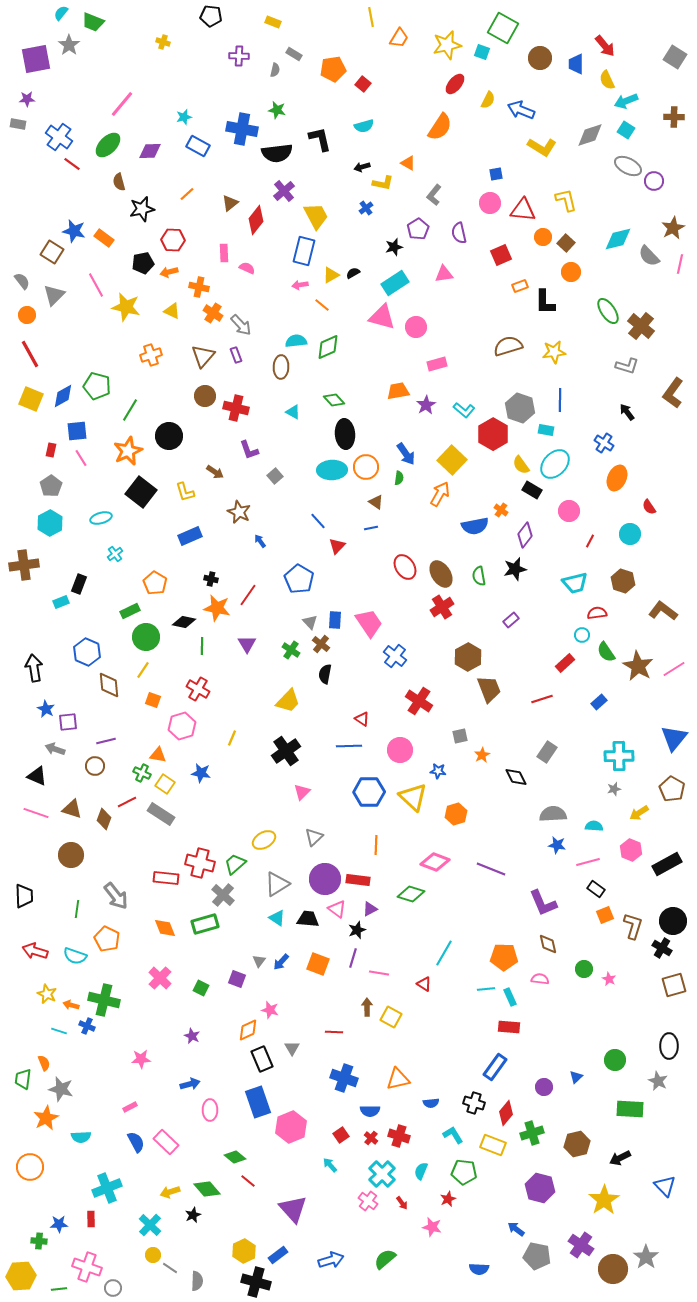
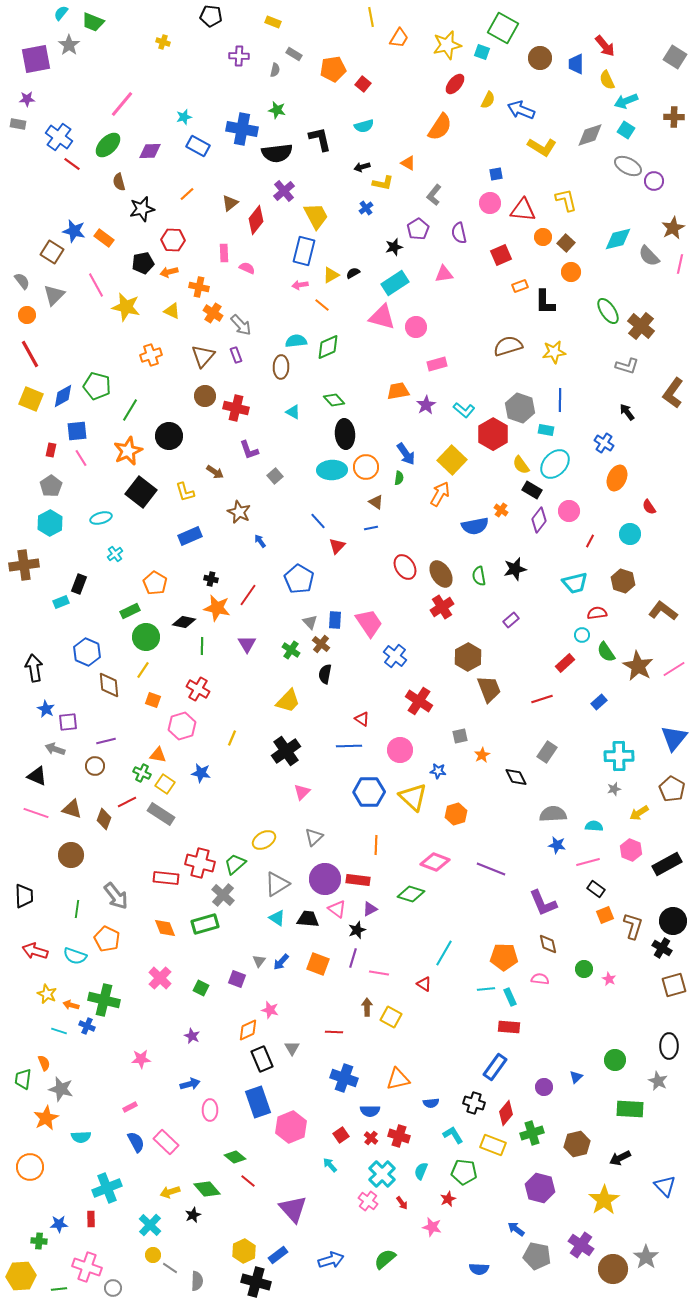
purple diamond at (525, 535): moved 14 px right, 15 px up
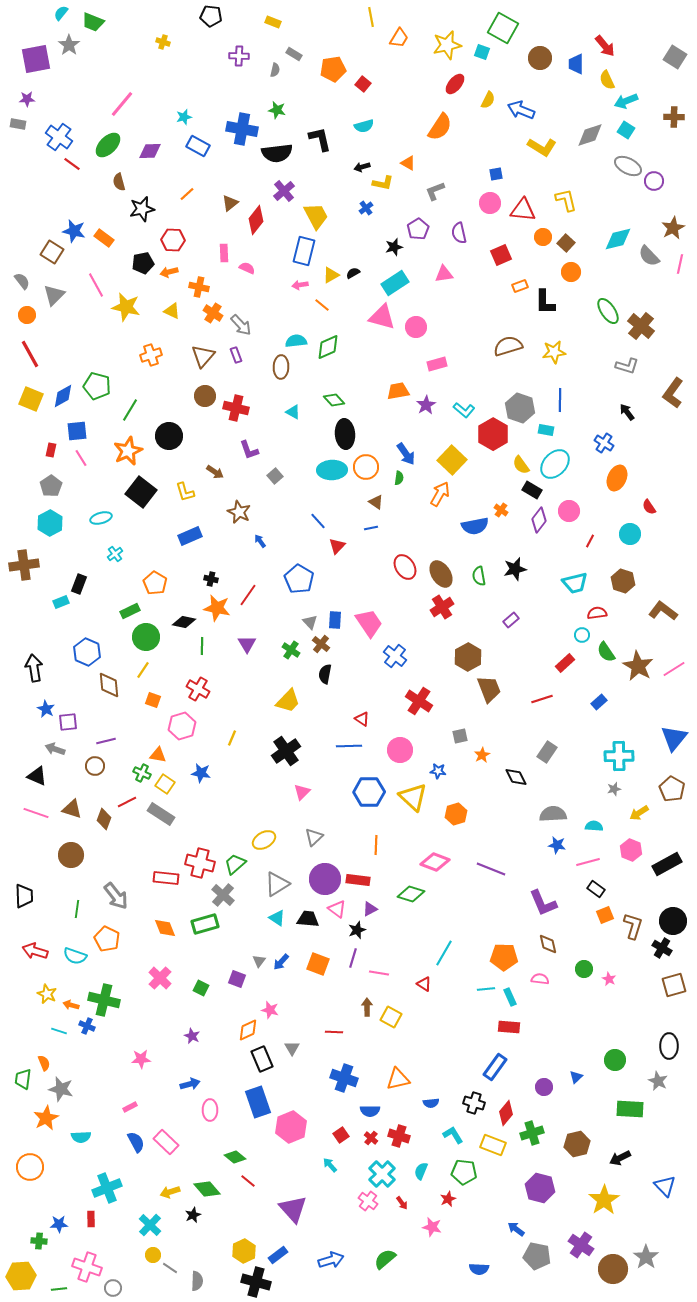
gray L-shape at (434, 195): moved 1 px right, 4 px up; rotated 30 degrees clockwise
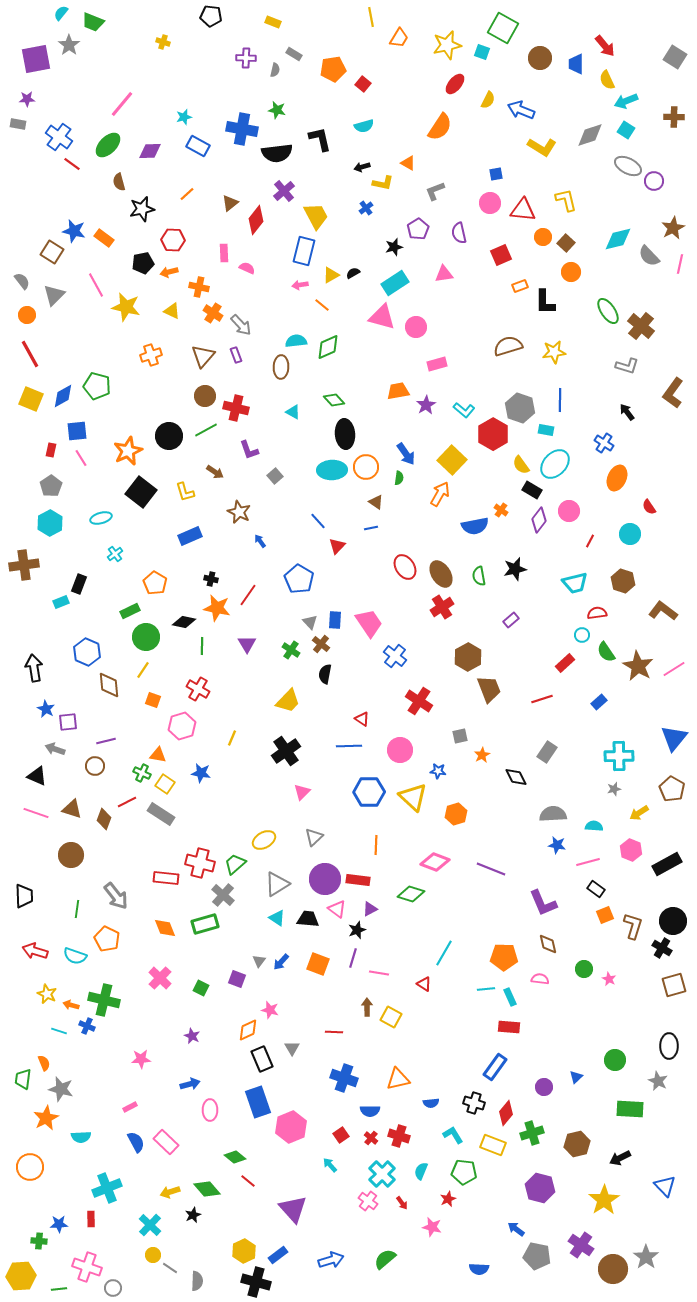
purple cross at (239, 56): moved 7 px right, 2 px down
green line at (130, 410): moved 76 px right, 20 px down; rotated 30 degrees clockwise
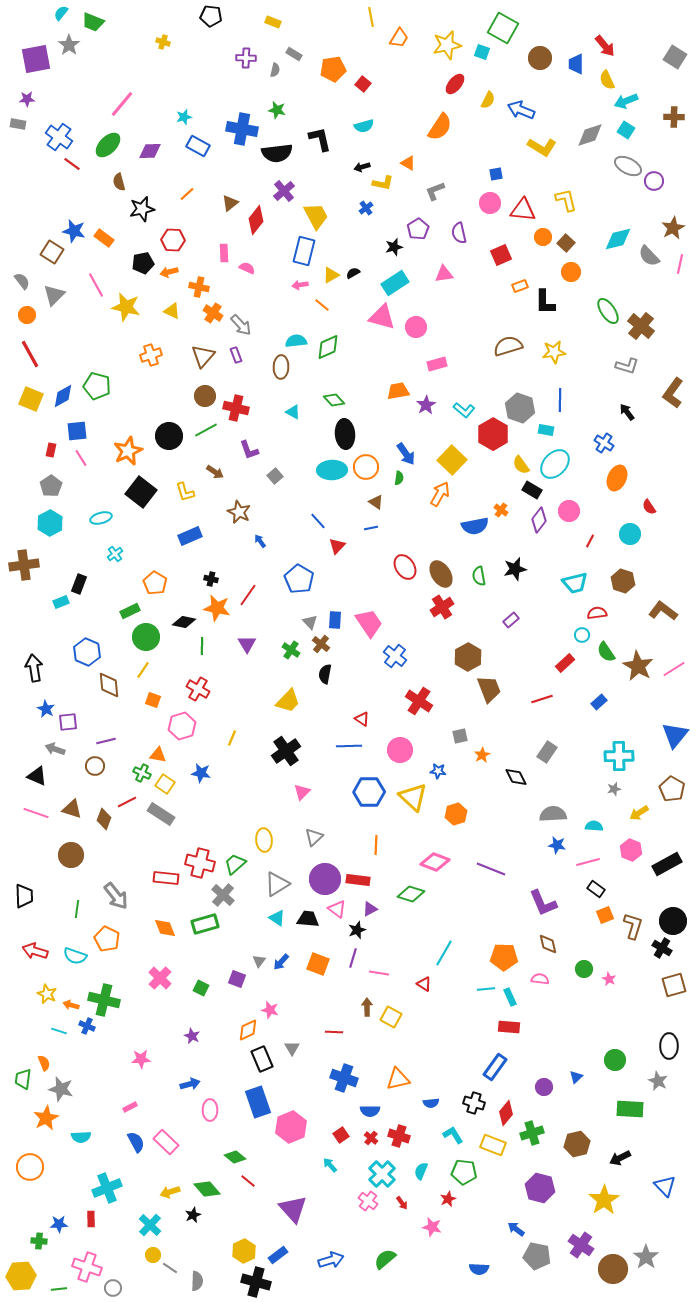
blue triangle at (674, 738): moved 1 px right, 3 px up
yellow ellipse at (264, 840): rotated 65 degrees counterclockwise
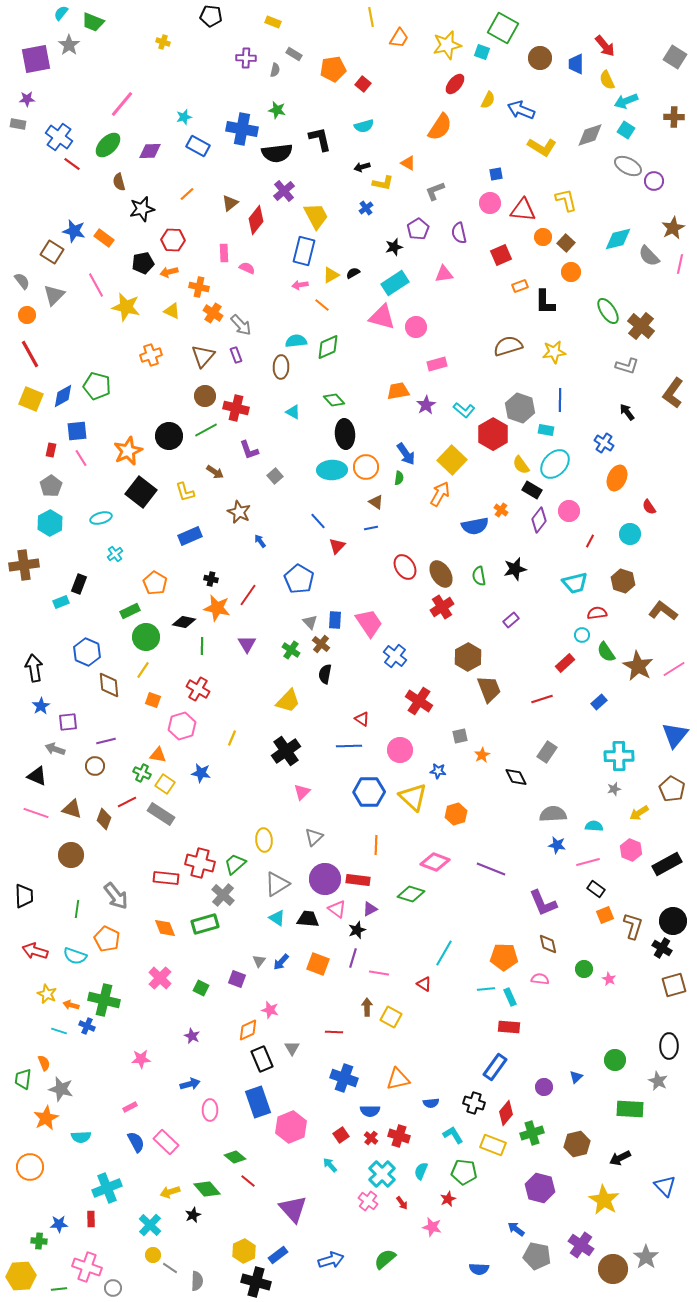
blue star at (46, 709): moved 5 px left, 3 px up; rotated 12 degrees clockwise
yellow star at (604, 1200): rotated 8 degrees counterclockwise
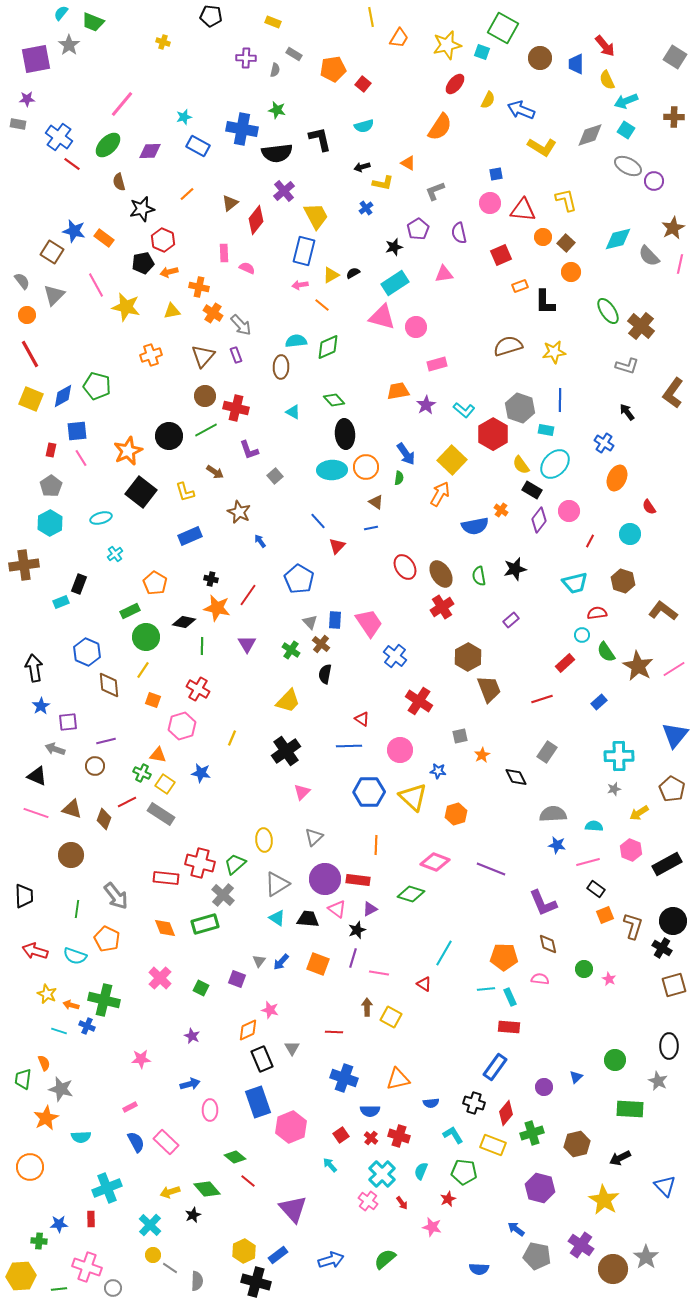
red hexagon at (173, 240): moved 10 px left; rotated 20 degrees clockwise
yellow triangle at (172, 311): rotated 36 degrees counterclockwise
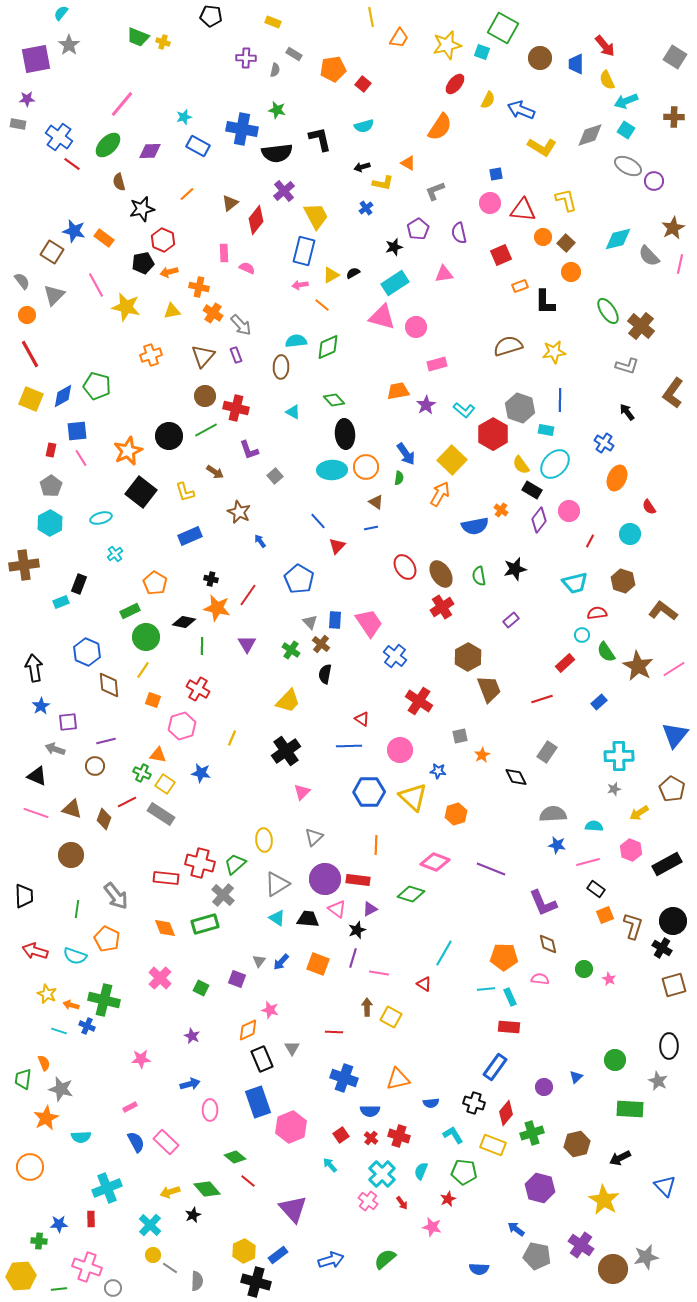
green trapezoid at (93, 22): moved 45 px right, 15 px down
gray star at (646, 1257): rotated 25 degrees clockwise
